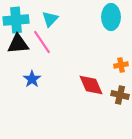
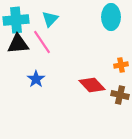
blue star: moved 4 px right
red diamond: moved 1 px right; rotated 20 degrees counterclockwise
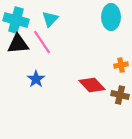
cyan cross: rotated 20 degrees clockwise
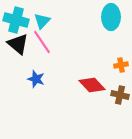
cyan triangle: moved 8 px left, 2 px down
black triangle: rotated 45 degrees clockwise
blue star: rotated 18 degrees counterclockwise
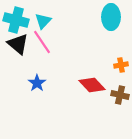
cyan triangle: moved 1 px right
blue star: moved 1 px right, 4 px down; rotated 18 degrees clockwise
